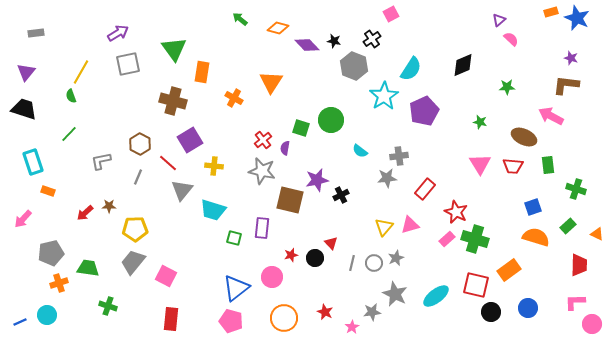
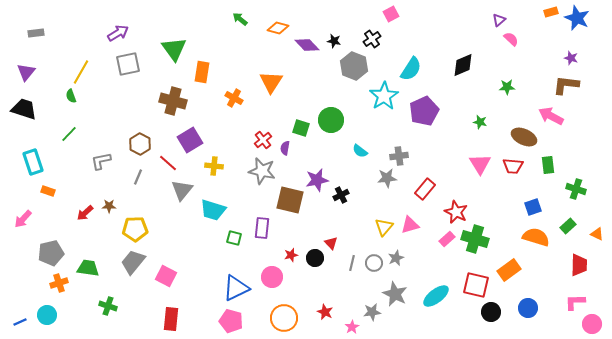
blue triangle at (236, 288): rotated 12 degrees clockwise
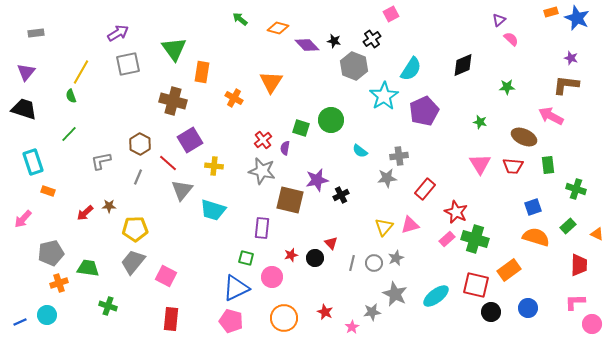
green square at (234, 238): moved 12 px right, 20 px down
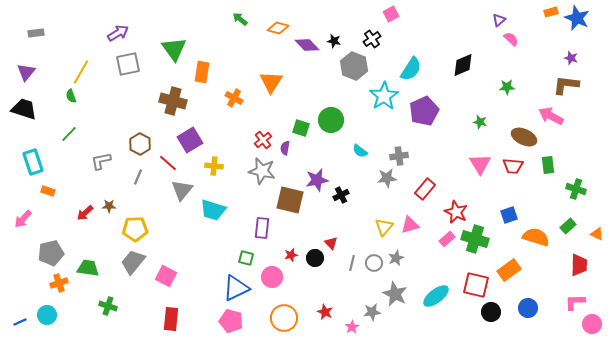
blue square at (533, 207): moved 24 px left, 8 px down
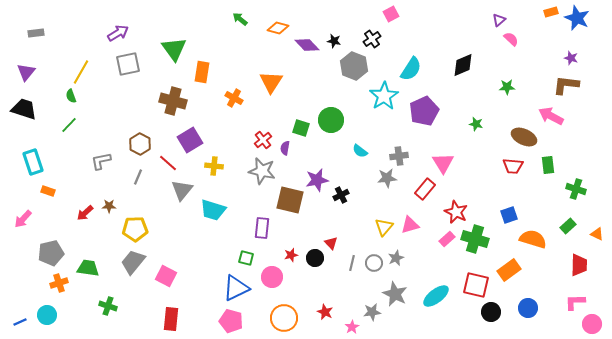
green star at (480, 122): moved 4 px left, 2 px down
green line at (69, 134): moved 9 px up
pink triangle at (480, 164): moved 37 px left, 1 px up
orange semicircle at (536, 237): moved 3 px left, 2 px down
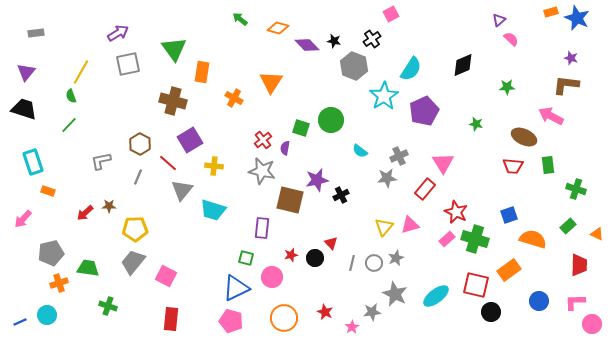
gray cross at (399, 156): rotated 18 degrees counterclockwise
blue circle at (528, 308): moved 11 px right, 7 px up
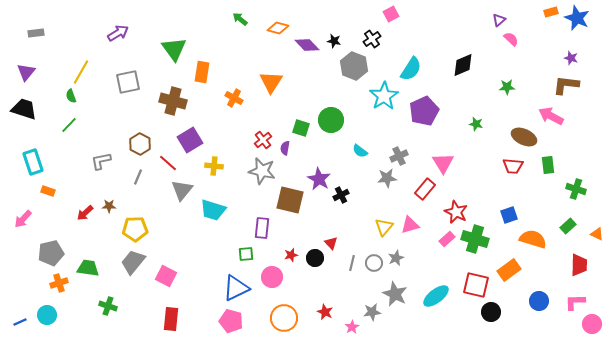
gray square at (128, 64): moved 18 px down
purple star at (317, 180): moved 2 px right, 1 px up; rotated 30 degrees counterclockwise
green square at (246, 258): moved 4 px up; rotated 21 degrees counterclockwise
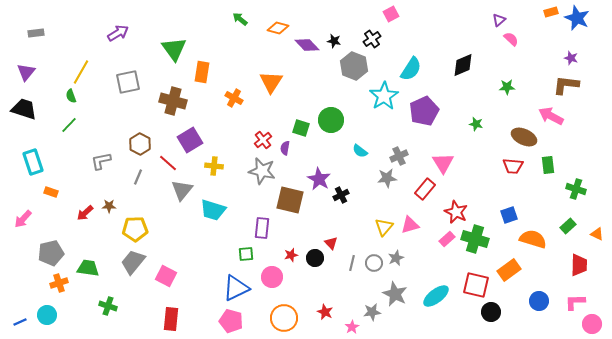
orange rectangle at (48, 191): moved 3 px right, 1 px down
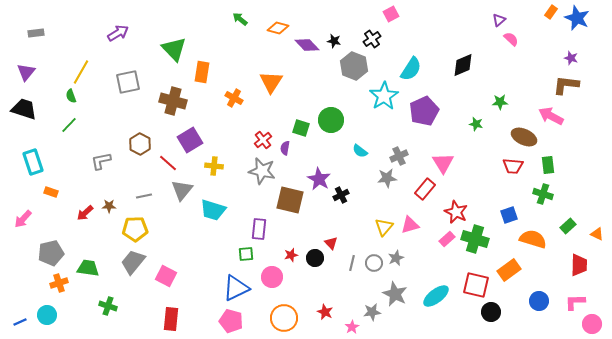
orange rectangle at (551, 12): rotated 40 degrees counterclockwise
green triangle at (174, 49): rotated 8 degrees counterclockwise
green star at (507, 87): moved 7 px left, 15 px down
gray line at (138, 177): moved 6 px right, 19 px down; rotated 56 degrees clockwise
green cross at (576, 189): moved 33 px left, 5 px down
purple rectangle at (262, 228): moved 3 px left, 1 px down
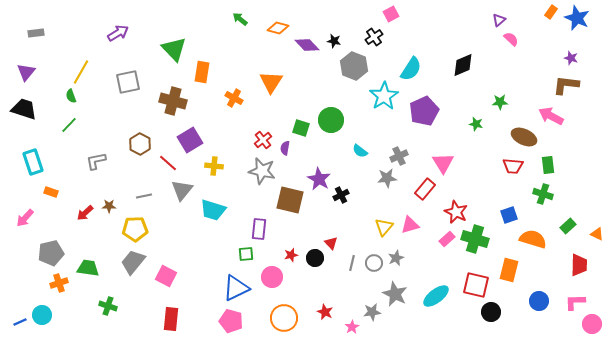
black cross at (372, 39): moved 2 px right, 2 px up
gray L-shape at (101, 161): moved 5 px left
pink arrow at (23, 219): moved 2 px right, 1 px up
orange rectangle at (509, 270): rotated 40 degrees counterclockwise
cyan circle at (47, 315): moved 5 px left
